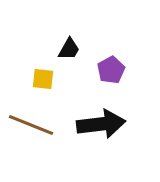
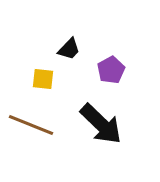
black trapezoid: rotated 15 degrees clockwise
black arrow: rotated 51 degrees clockwise
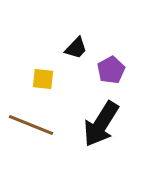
black trapezoid: moved 7 px right, 1 px up
black arrow: rotated 78 degrees clockwise
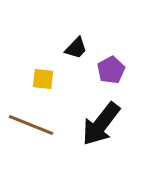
black arrow: rotated 6 degrees clockwise
